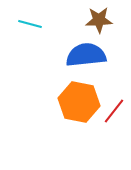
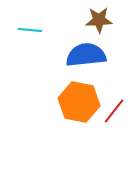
cyan line: moved 6 px down; rotated 10 degrees counterclockwise
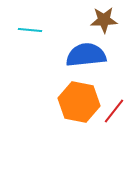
brown star: moved 5 px right
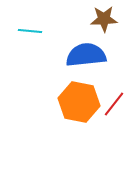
brown star: moved 1 px up
cyan line: moved 1 px down
red line: moved 7 px up
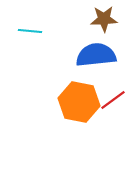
blue semicircle: moved 10 px right
red line: moved 1 px left, 4 px up; rotated 16 degrees clockwise
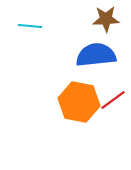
brown star: moved 2 px right
cyan line: moved 5 px up
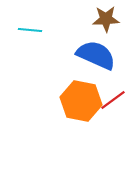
cyan line: moved 4 px down
blue semicircle: rotated 30 degrees clockwise
orange hexagon: moved 2 px right, 1 px up
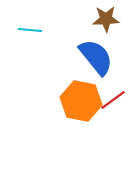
blue semicircle: moved 2 px down; rotated 27 degrees clockwise
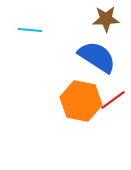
blue semicircle: moved 1 px right; rotated 18 degrees counterclockwise
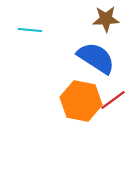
blue semicircle: moved 1 px left, 1 px down
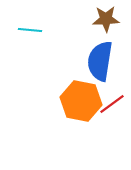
blue semicircle: moved 4 px right, 3 px down; rotated 114 degrees counterclockwise
red line: moved 1 px left, 4 px down
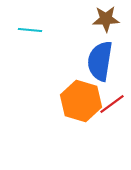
orange hexagon: rotated 6 degrees clockwise
